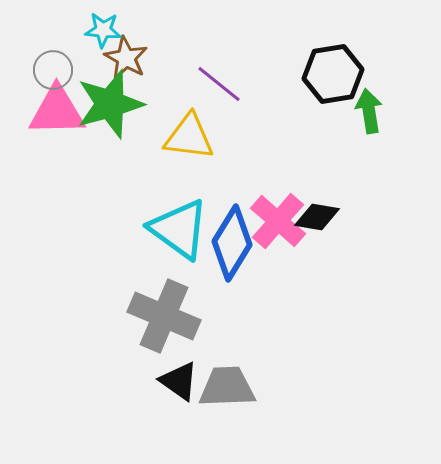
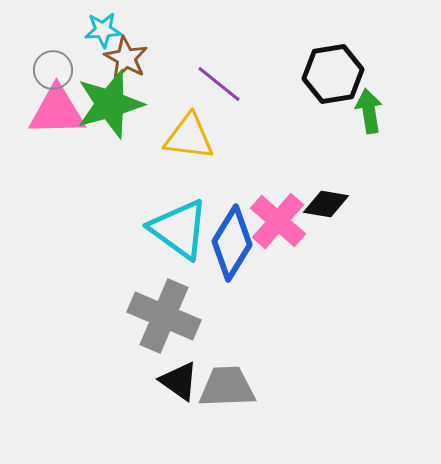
cyan star: rotated 9 degrees counterclockwise
black diamond: moved 9 px right, 13 px up
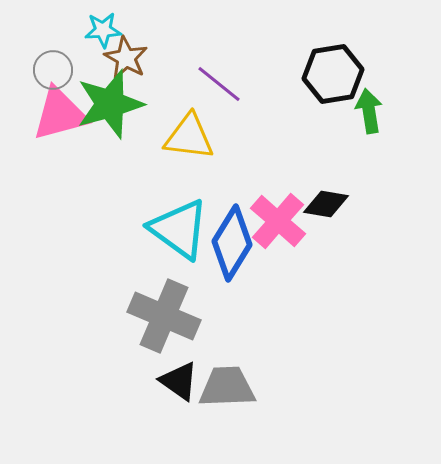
pink triangle: moved 3 px right, 3 px down; rotated 14 degrees counterclockwise
